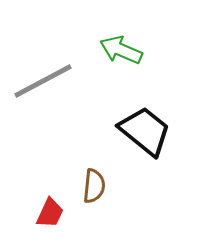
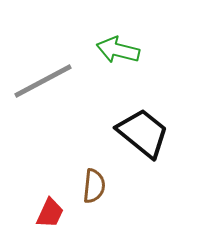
green arrow: moved 3 px left; rotated 9 degrees counterclockwise
black trapezoid: moved 2 px left, 2 px down
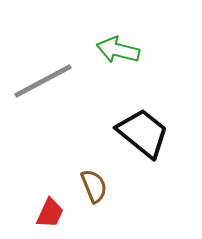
brown semicircle: rotated 28 degrees counterclockwise
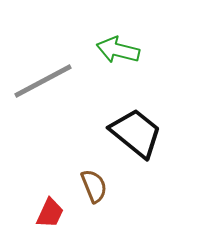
black trapezoid: moved 7 px left
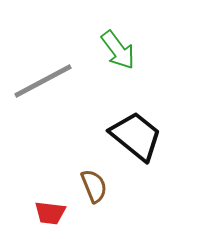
green arrow: rotated 141 degrees counterclockwise
black trapezoid: moved 3 px down
red trapezoid: rotated 72 degrees clockwise
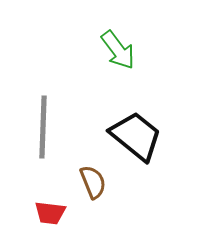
gray line: moved 46 px down; rotated 60 degrees counterclockwise
brown semicircle: moved 1 px left, 4 px up
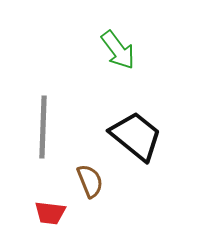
brown semicircle: moved 3 px left, 1 px up
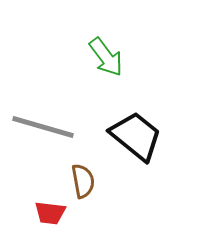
green arrow: moved 12 px left, 7 px down
gray line: rotated 76 degrees counterclockwise
brown semicircle: moved 7 px left; rotated 12 degrees clockwise
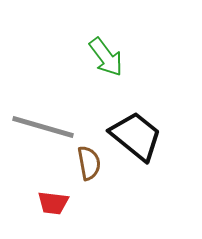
brown semicircle: moved 6 px right, 18 px up
red trapezoid: moved 3 px right, 10 px up
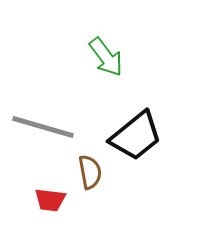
black trapezoid: rotated 102 degrees clockwise
brown semicircle: moved 1 px right, 9 px down
red trapezoid: moved 3 px left, 3 px up
